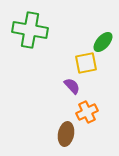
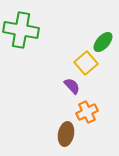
green cross: moved 9 px left
yellow square: rotated 30 degrees counterclockwise
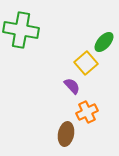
green ellipse: moved 1 px right
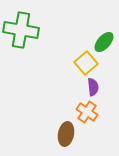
purple semicircle: moved 21 px right, 1 px down; rotated 36 degrees clockwise
orange cross: rotated 30 degrees counterclockwise
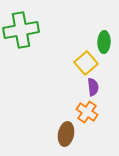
green cross: rotated 20 degrees counterclockwise
green ellipse: rotated 40 degrees counterclockwise
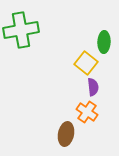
yellow square: rotated 10 degrees counterclockwise
